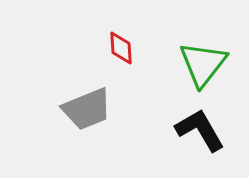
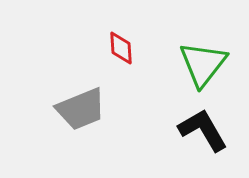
gray trapezoid: moved 6 px left
black L-shape: moved 3 px right
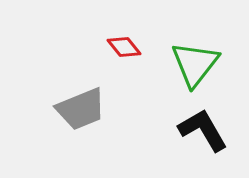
red diamond: moved 3 px right, 1 px up; rotated 36 degrees counterclockwise
green triangle: moved 8 px left
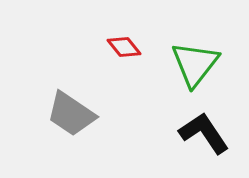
gray trapezoid: moved 10 px left, 5 px down; rotated 56 degrees clockwise
black L-shape: moved 1 px right, 3 px down; rotated 4 degrees counterclockwise
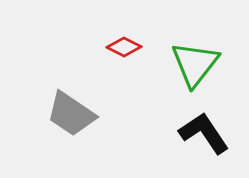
red diamond: rotated 24 degrees counterclockwise
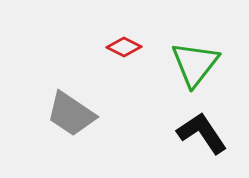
black L-shape: moved 2 px left
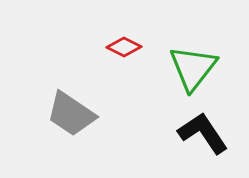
green triangle: moved 2 px left, 4 px down
black L-shape: moved 1 px right
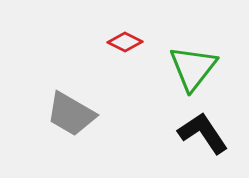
red diamond: moved 1 px right, 5 px up
gray trapezoid: rotated 4 degrees counterclockwise
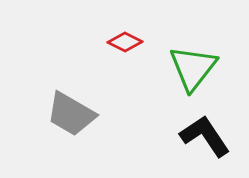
black L-shape: moved 2 px right, 3 px down
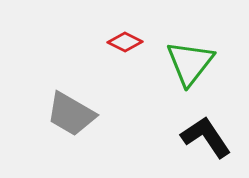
green triangle: moved 3 px left, 5 px up
black L-shape: moved 1 px right, 1 px down
